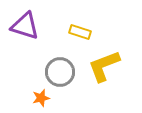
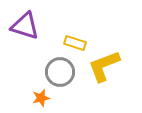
yellow rectangle: moved 5 px left, 11 px down
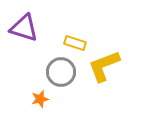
purple triangle: moved 1 px left, 2 px down
gray circle: moved 1 px right
orange star: moved 1 px left, 1 px down
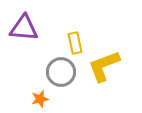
purple triangle: rotated 12 degrees counterclockwise
yellow rectangle: rotated 60 degrees clockwise
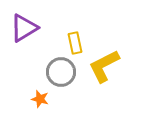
purple triangle: rotated 36 degrees counterclockwise
yellow L-shape: rotated 6 degrees counterclockwise
orange star: rotated 30 degrees clockwise
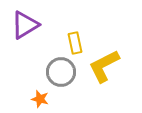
purple triangle: moved 1 px right, 3 px up
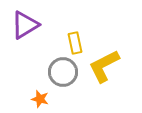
gray circle: moved 2 px right
